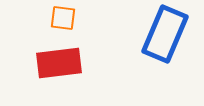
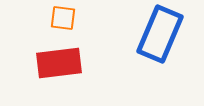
blue rectangle: moved 5 px left
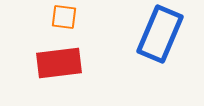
orange square: moved 1 px right, 1 px up
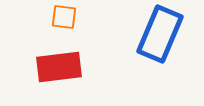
red rectangle: moved 4 px down
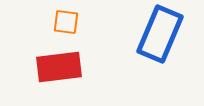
orange square: moved 2 px right, 5 px down
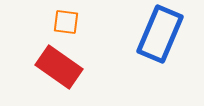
red rectangle: rotated 42 degrees clockwise
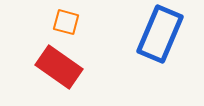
orange square: rotated 8 degrees clockwise
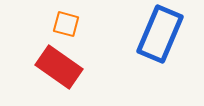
orange square: moved 2 px down
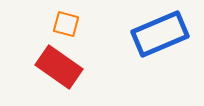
blue rectangle: rotated 44 degrees clockwise
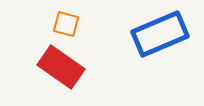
red rectangle: moved 2 px right
